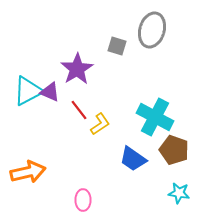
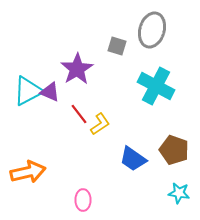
red line: moved 4 px down
cyan cross: moved 1 px right, 31 px up
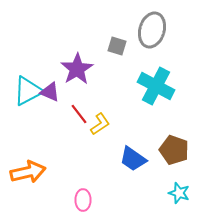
cyan star: rotated 10 degrees clockwise
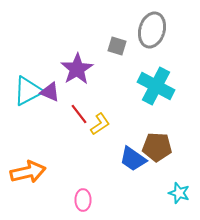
brown pentagon: moved 17 px left, 3 px up; rotated 16 degrees counterclockwise
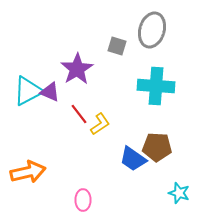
cyan cross: rotated 24 degrees counterclockwise
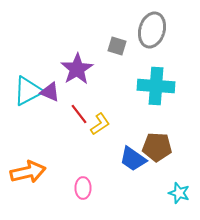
pink ellipse: moved 12 px up
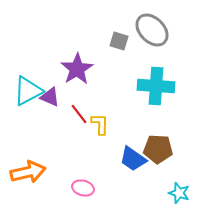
gray ellipse: rotated 60 degrees counterclockwise
gray square: moved 2 px right, 5 px up
purple triangle: moved 5 px down
yellow L-shape: rotated 55 degrees counterclockwise
brown pentagon: moved 1 px right, 2 px down
pink ellipse: rotated 75 degrees counterclockwise
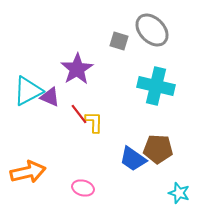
cyan cross: rotated 9 degrees clockwise
yellow L-shape: moved 6 px left, 2 px up
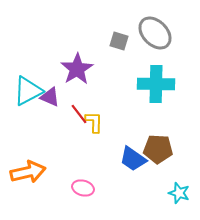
gray ellipse: moved 3 px right, 3 px down
cyan cross: moved 2 px up; rotated 12 degrees counterclockwise
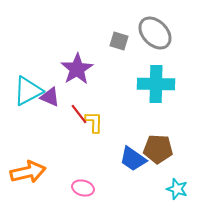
cyan star: moved 2 px left, 4 px up
